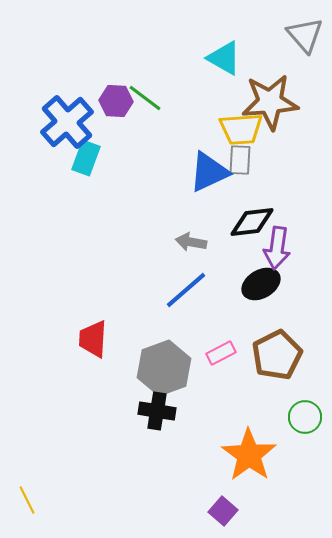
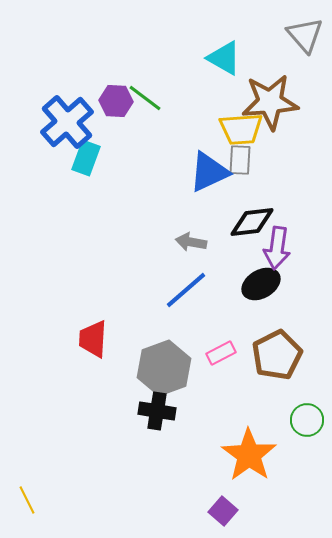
green circle: moved 2 px right, 3 px down
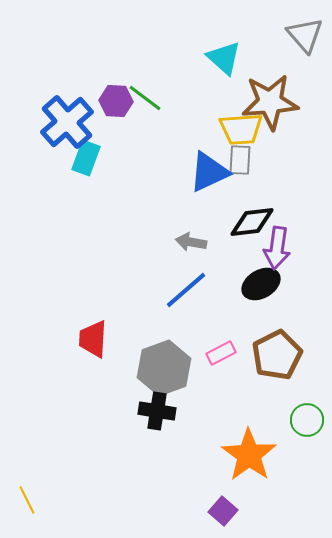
cyan triangle: rotated 12 degrees clockwise
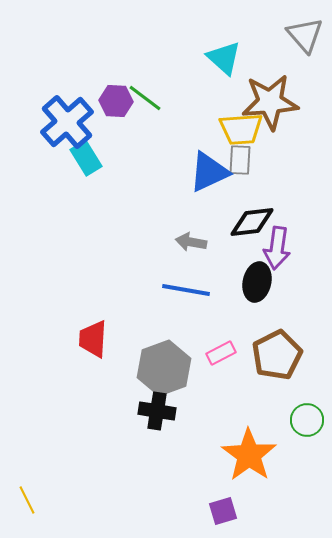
cyan rectangle: rotated 52 degrees counterclockwise
black ellipse: moved 4 px left, 2 px up; rotated 48 degrees counterclockwise
blue line: rotated 51 degrees clockwise
purple square: rotated 32 degrees clockwise
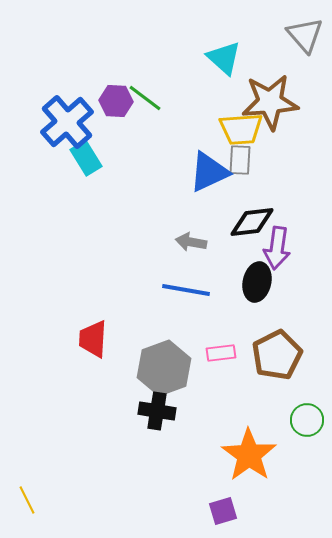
pink rectangle: rotated 20 degrees clockwise
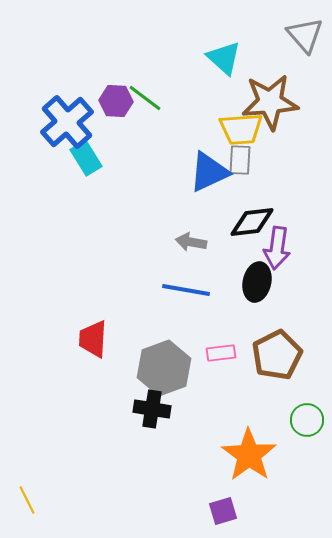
black cross: moved 5 px left, 2 px up
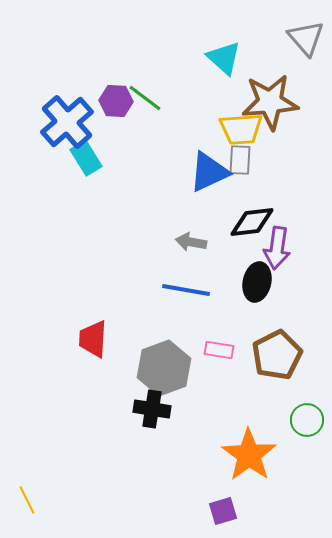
gray triangle: moved 1 px right, 3 px down
pink rectangle: moved 2 px left, 3 px up; rotated 16 degrees clockwise
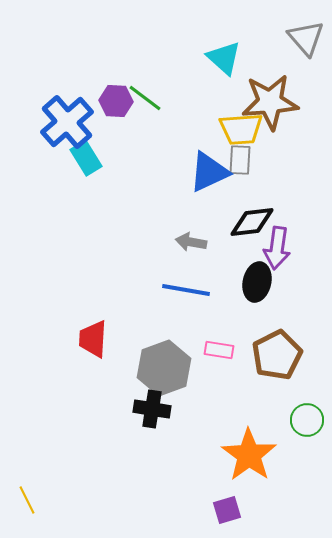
purple square: moved 4 px right, 1 px up
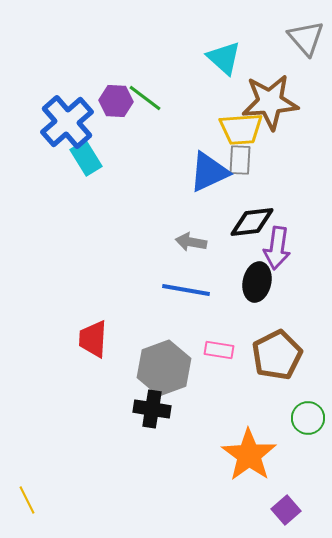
green circle: moved 1 px right, 2 px up
purple square: moved 59 px right; rotated 24 degrees counterclockwise
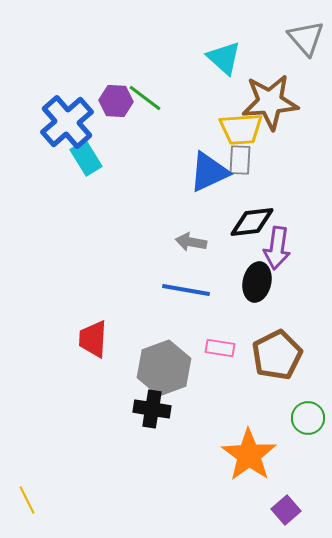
pink rectangle: moved 1 px right, 2 px up
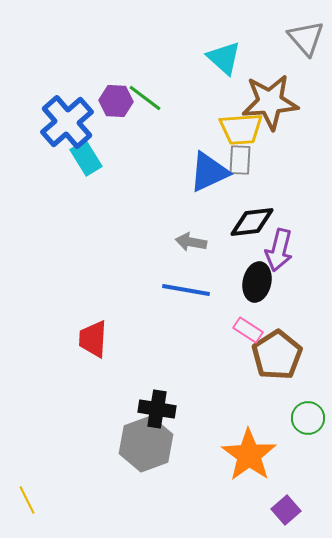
purple arrow: moved 2 px right, 2 px down; rotated 6 degrees clockwise
pink rectangle: moved 28 px right, 18 px up; rotated 24 degrees clockwise
brown pentagon: rotated 6 degrees counterclockwise
gray hexagon: moved 18 px left, 76 px down
black cross: moved 5 px right
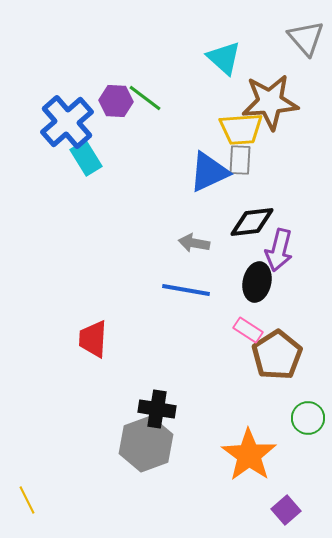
gray arrow: moved 3 px right, 1 px down
